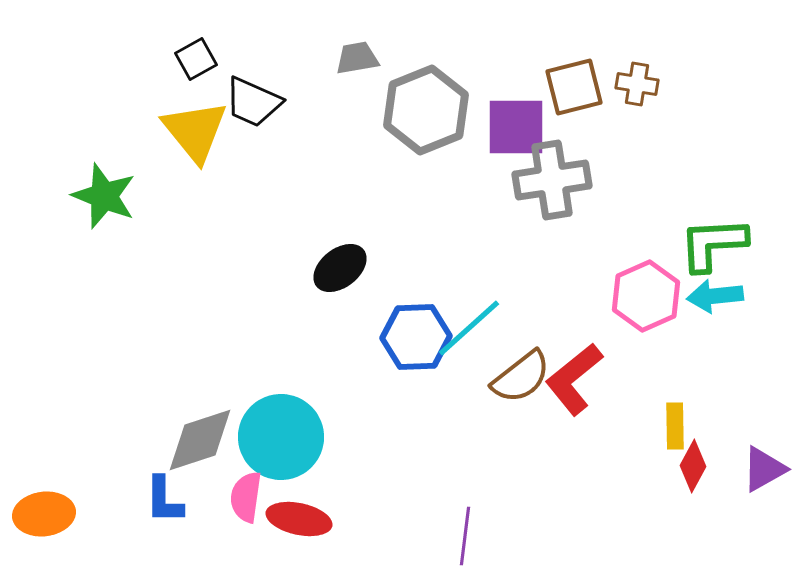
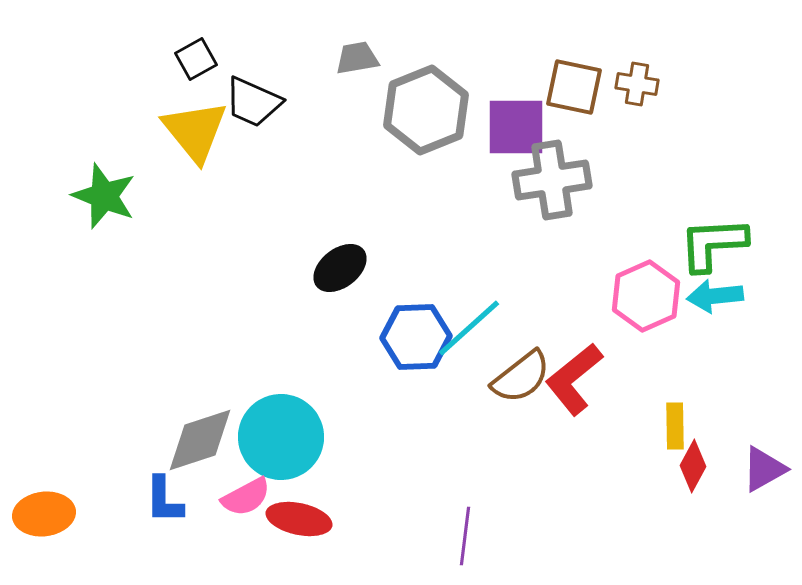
brown square: rotated 26 degrees clockwise
pink semicircle: rotated 126 degrees counterclockwise
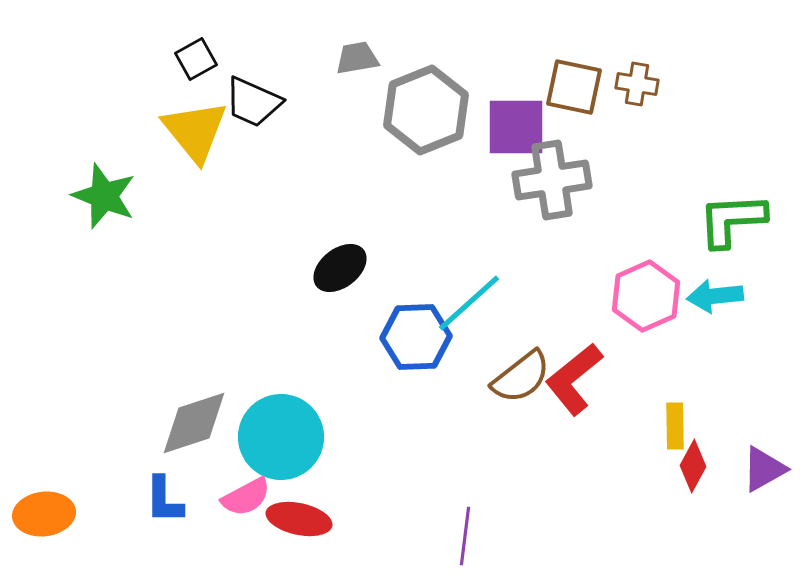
green L-shape: moved 19 px right, 24 px up
cyan line: moved 25 px up
gray diamond: moved 6 px left, 17 px up
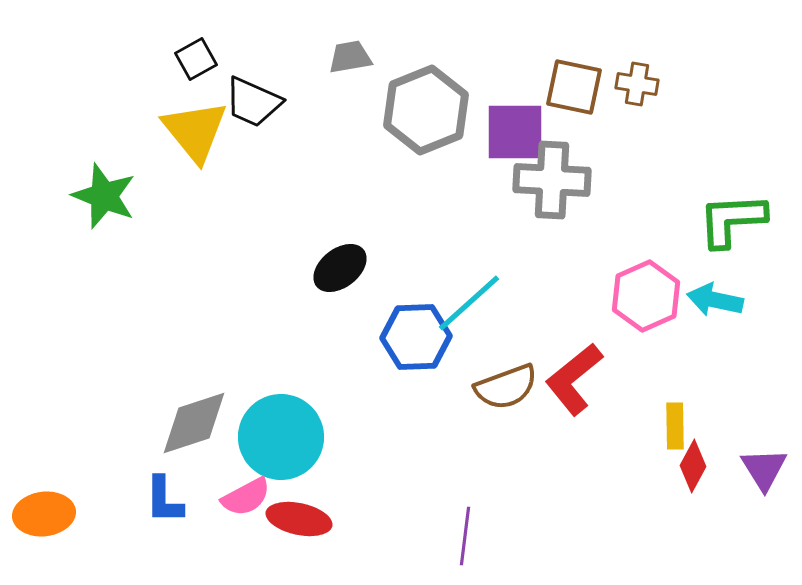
gray trapezoid: moved 7 px left, 1 px up
purple square: moved 1 px left, 5 px down
gray cross: rotated 12 degrees clockwise
cyan arrow: moved 4 px down; rotated 18 degrees clockwise
brown semicircle: moved 15 px left, 10 px down; rotated 18 degrees clockwise
purple triangle: rotated 33 degrees counterclockwise
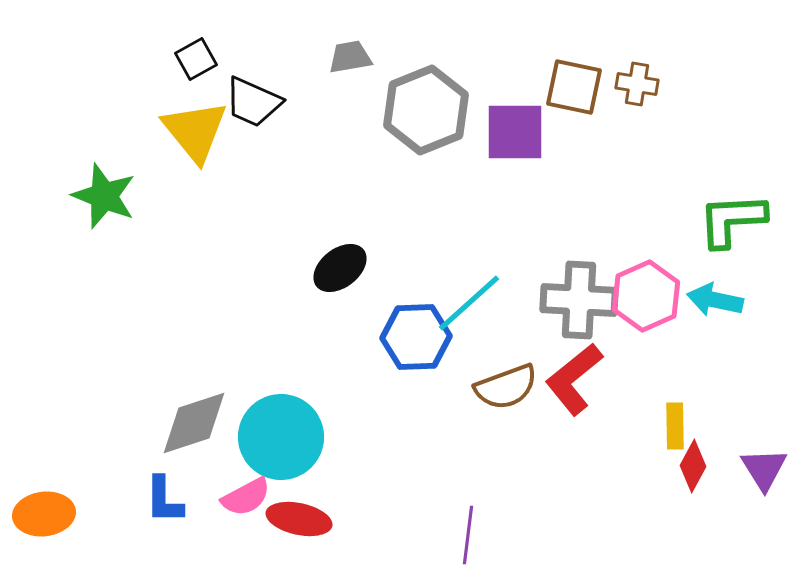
gray cross: moved 27 px right, 120 px down
purple line: moved 3 px right, 1 px up
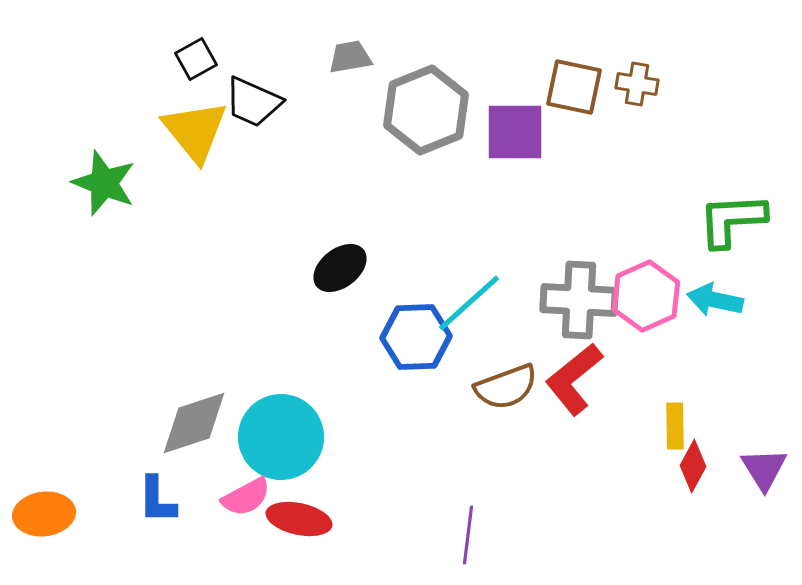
green star: moved 13 px up
blue L-shape: moved 7 px left
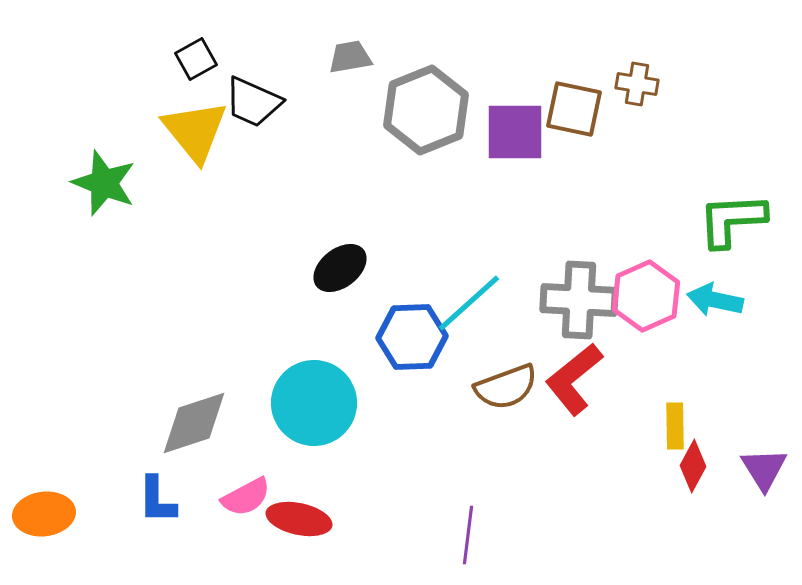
brown square: moved 22 px down
blue hexagon: moved 4 px left
cyan circle: moved 33 px right, 34 px up
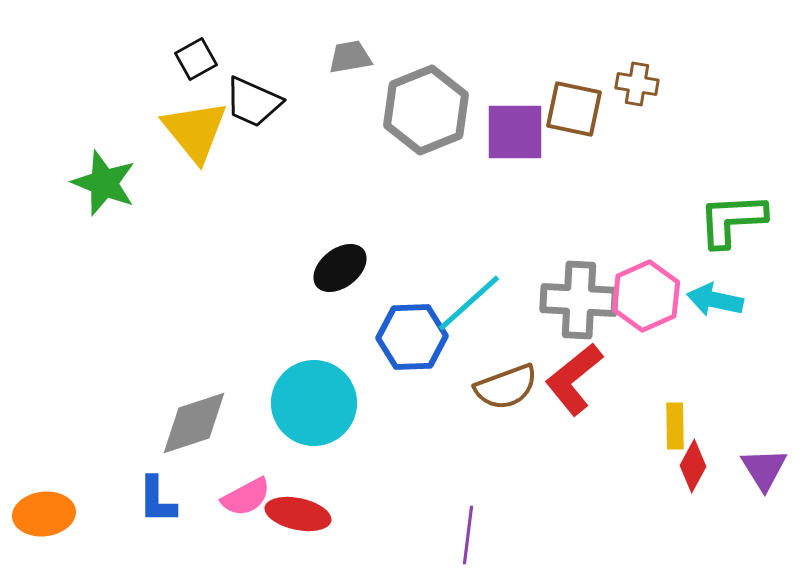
red ellipse: moved 1 px left, 5 px up
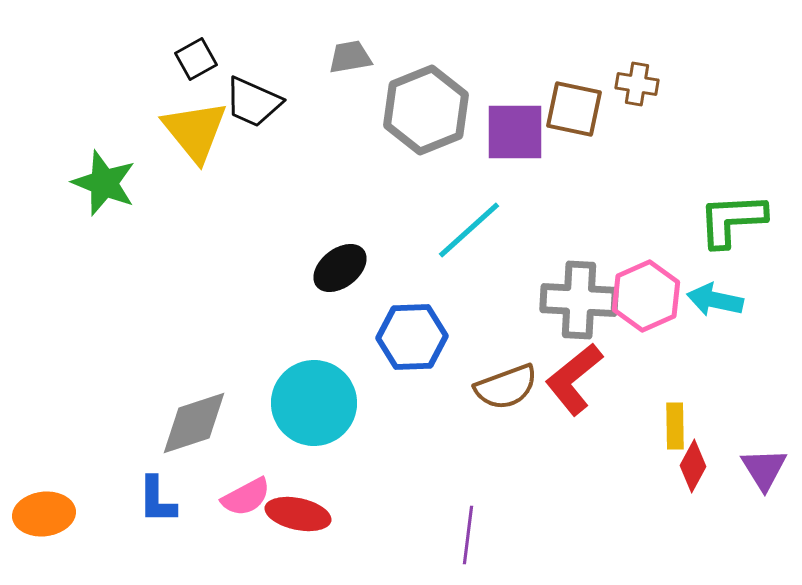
cyan line: moved 73 px up
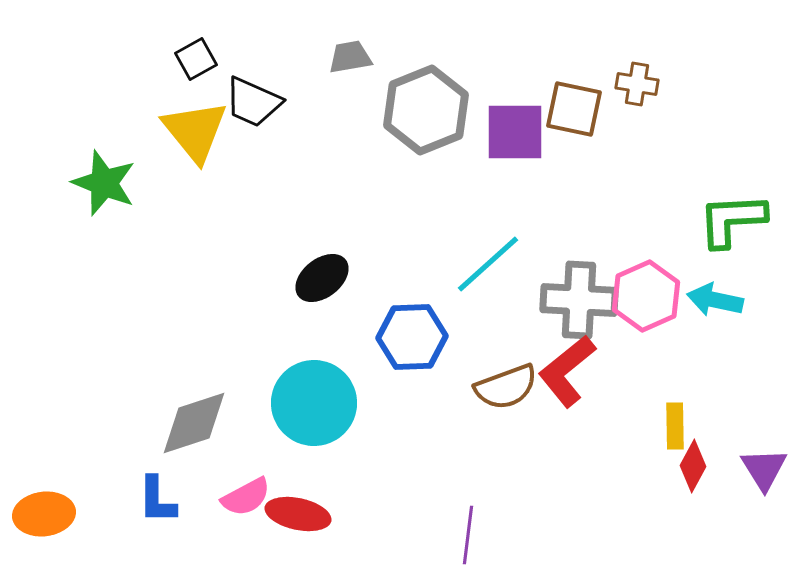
cyan line: moved 19 px right, 34 px down
black ellipse: moved 18 px left, 10 px down
red L-shape: moved 7 px left, 8 px up
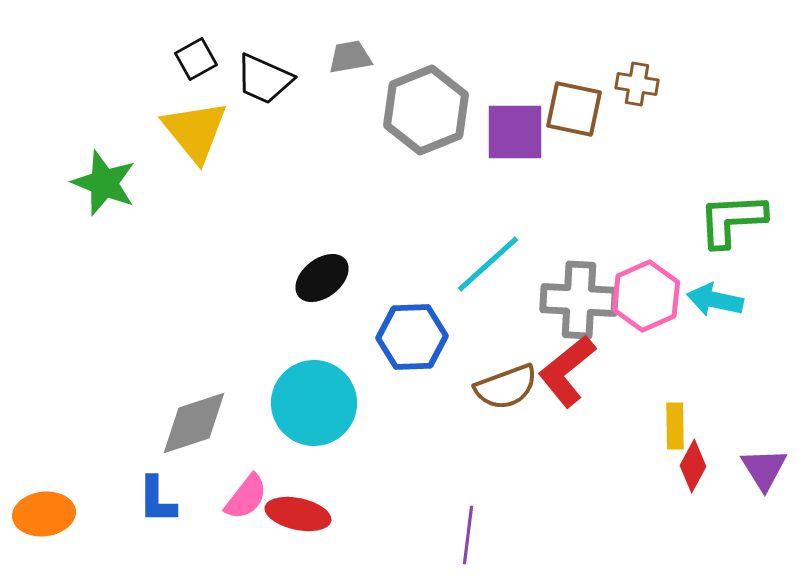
black trapezoid: moved 11 px right, 23 px up
pink semicircle: rotated 24 degrees counterclockwise
